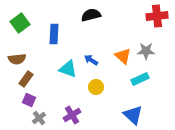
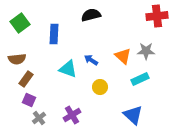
yellow circle: moved 4 px right
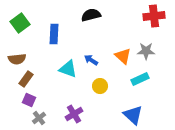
red cross: moved 3 px left
yellow circle: moved 1 px up
purple cross: moved 2 px right, 1 px up
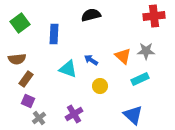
purple square: moved 1 px left, 1 px down
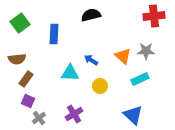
cyan triangle: moved 2 px right, 4 px down; rotated 18 degrees counterclockwise
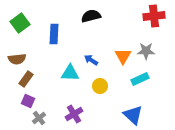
black semicircle: moved 1 px down
orange triangle: rotated 18 degrees clockwise
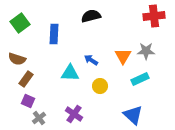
brown semicircle: rotated 24 degrees clockwise
purple cross: rotated 24 degrees counterclockwise
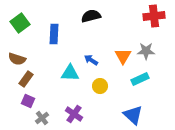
gray cross: moved 3 px right
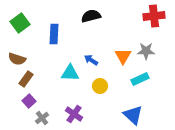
purple square: moved 1 px right; rotated 24 degrees clockwise
